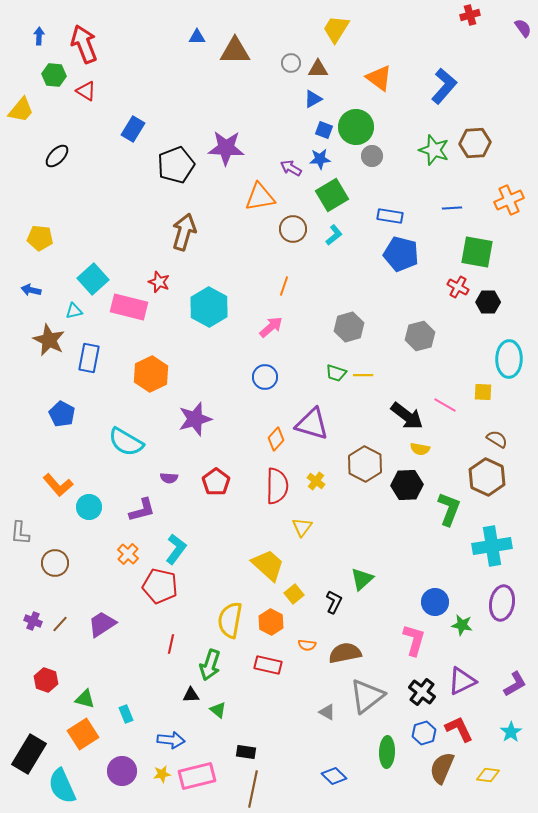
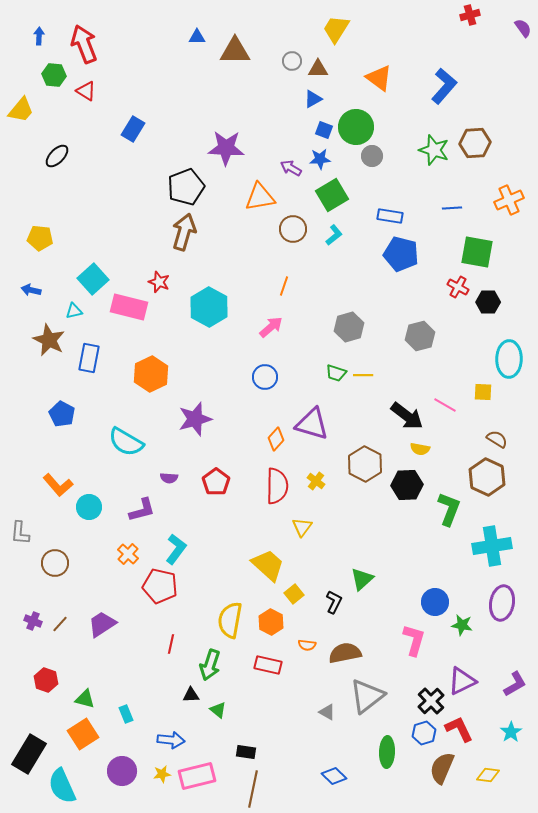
gray circle at (291, 63): moved 1 px right, 2 px up
black pentagon at (176, 165): moved 10 px right, 22 px down
black cross at (422, 692): moved 9 px right, 9 px down; rotated 8 degrees clockwise
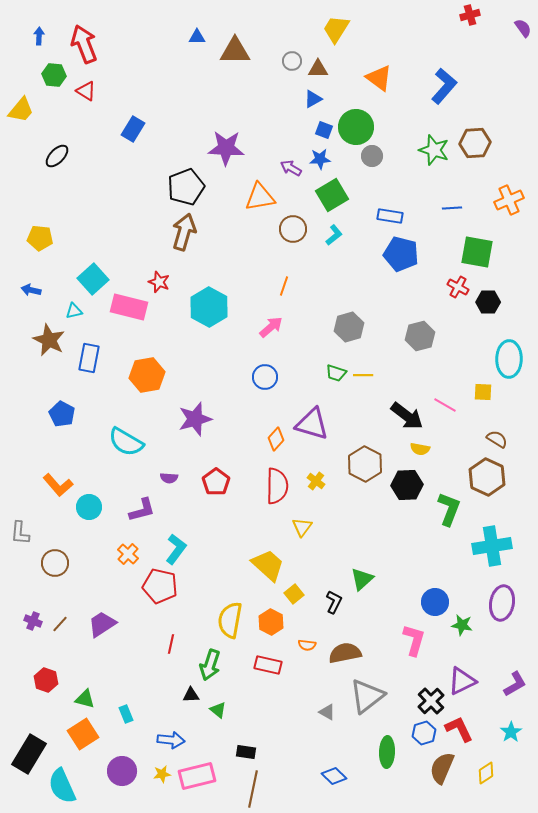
orange hexagon at (151, 374): moved 4 px left, 1 px down; rotated 16 degrees clockwise
yellow diamond at (488, 775): moved 2 px left, 2 px up; rotated 40 degrees counterclockwise
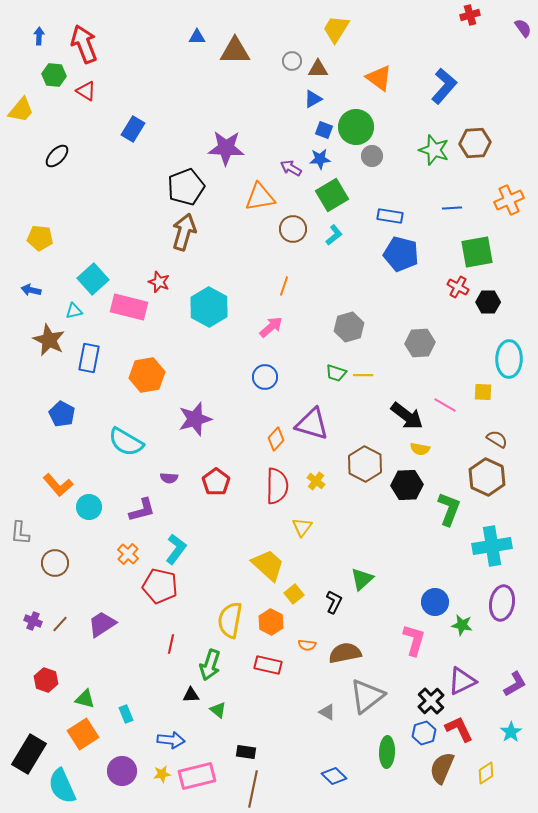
green square at (477, 252): rotated 20 degrees counterclockwise
gray hexagon at (420, 336): moved 7 px down; rotated 12 degrees clockwise
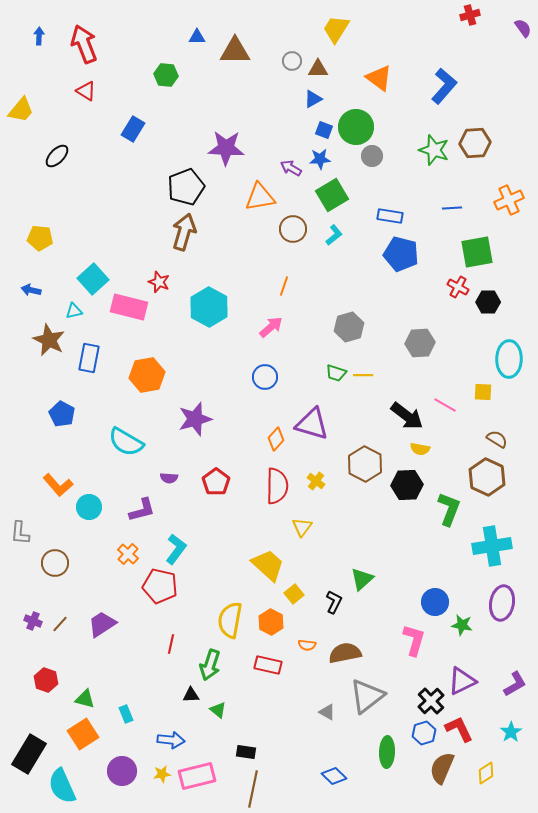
green hexagon at (54, 75): moved 112 px right
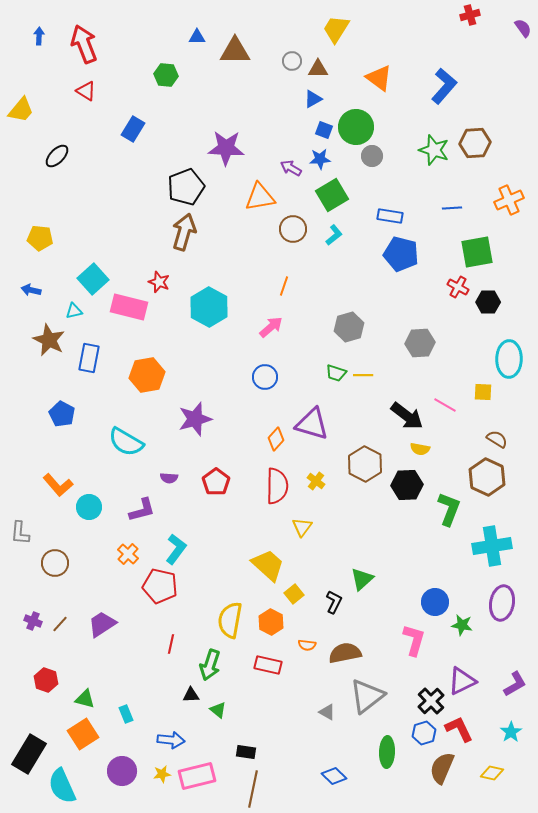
yellow diamond at (486, 773): moved 6 px right; rotated 45 degrees clockwise
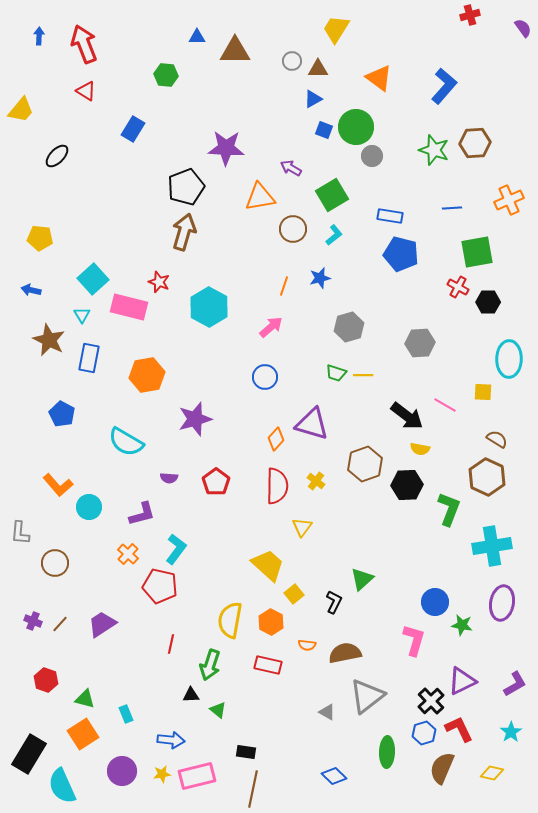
blue star at (320, 159): moved 119 px down; rotated 10 degrees counterclockwise
cyan triangle at (74, 311): moved 8 px right, 4 px down; rotated 48 degrees counterclockwise
brown hexagon at (365, 464): rotated 12 degrees clockwise
purple L-shape at (142, 510): moved 4 px down
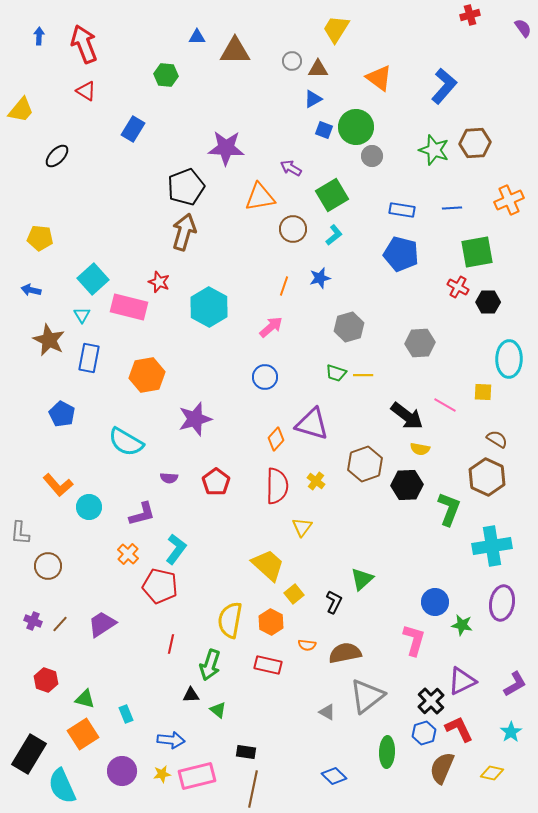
blue rectangle at (390, 216): moved 12 px right, 6 px up
brown circle at (55, 563): moved 7 px left, 3 px down
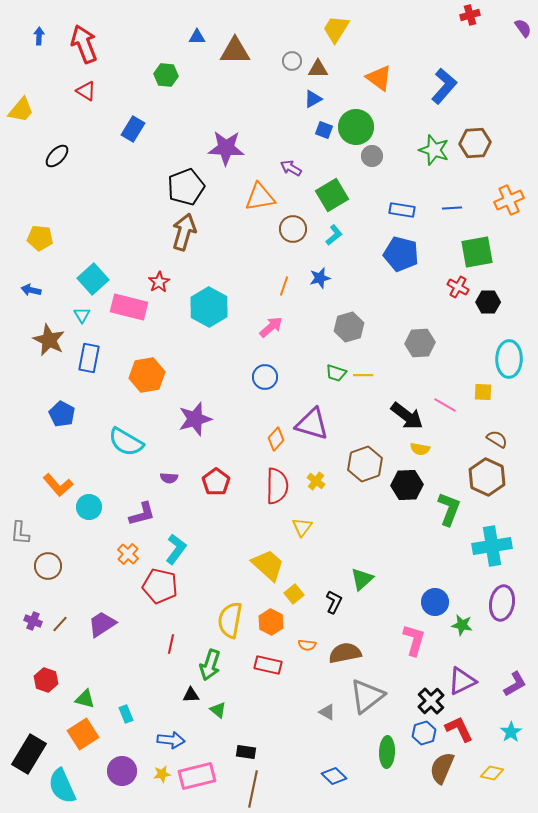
red star at (159, 282): rotated 20 degrees clockwise
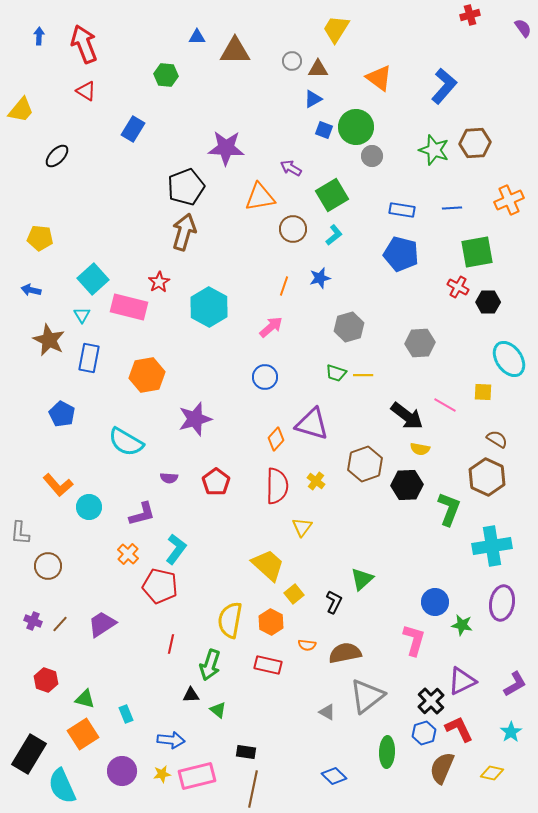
cyan ellipse at (509, 359): rotated 36 degrees counterclockwise
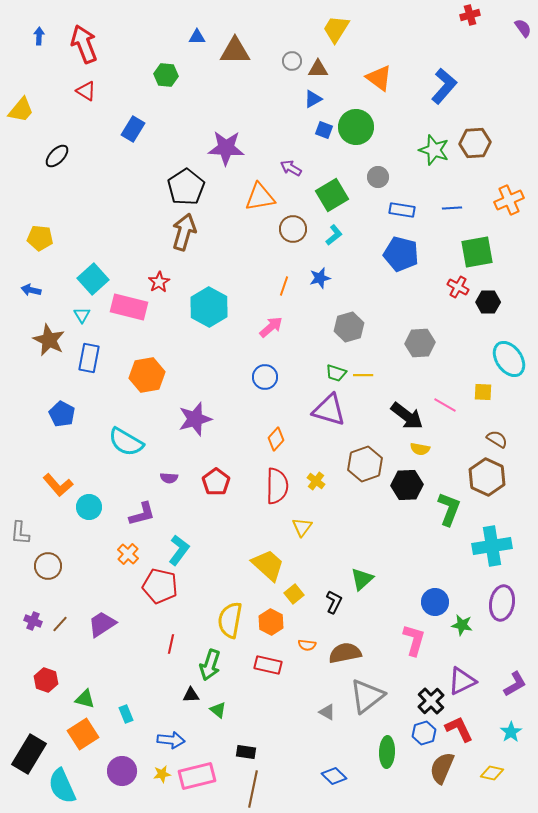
gray circle at (372, 156): moved 6 px right, 21 px down
black pentagon at (186, 187): rotated 12 degrees counterclockwise
purple triangle at (312, 424): moved 17 px right, 14 px up
cyan L-shape at (176, 549): moved 3 px right, 1 px down
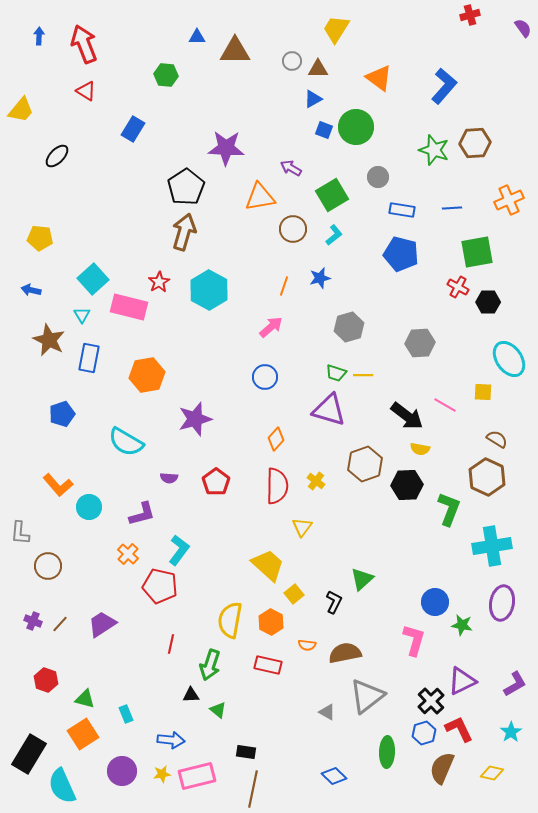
cyan hexagon at (209, 307): moved 17 px up
blue pentagon at (62, 414): rotated 25 degrees clockwise
